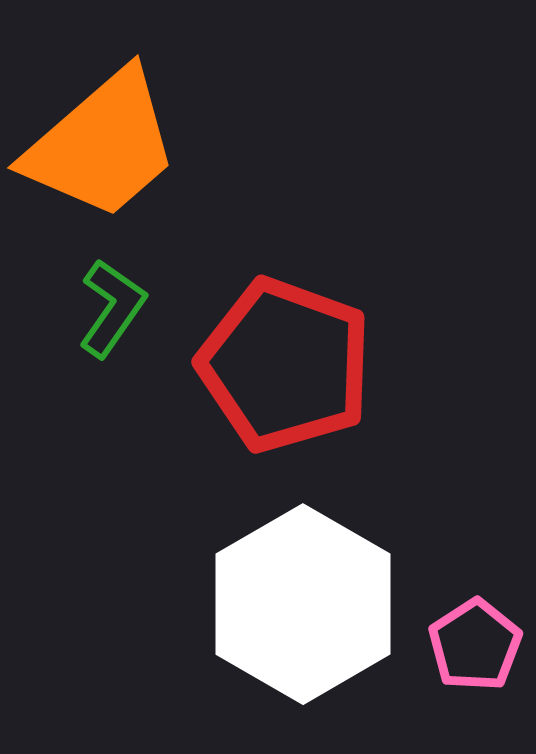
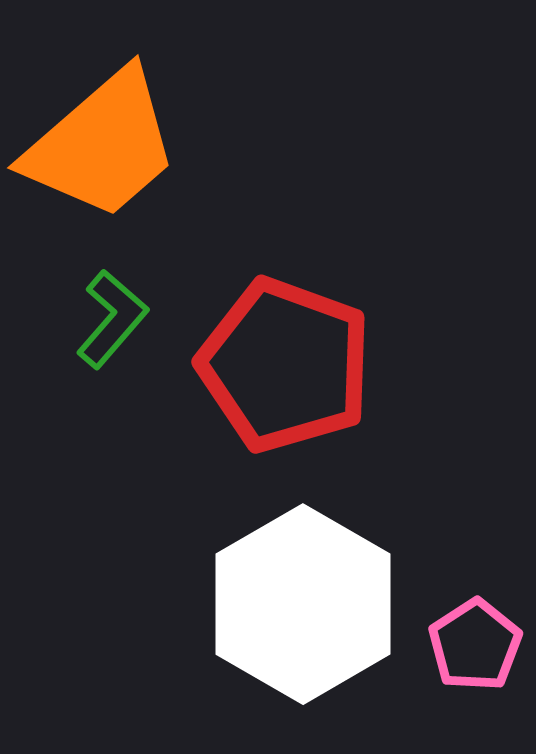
green L-shape: moved 11 px down; rotated 6 degrees clockwise
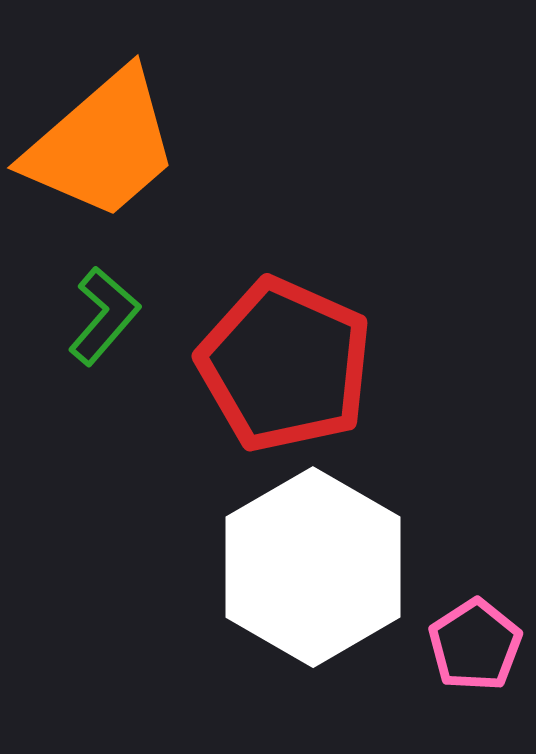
green L-shape: moved 8 px left, 3 px up
red pentagon: rotated 4 degrees clockwise
white hexagon: moved 10 px right, 37 px up
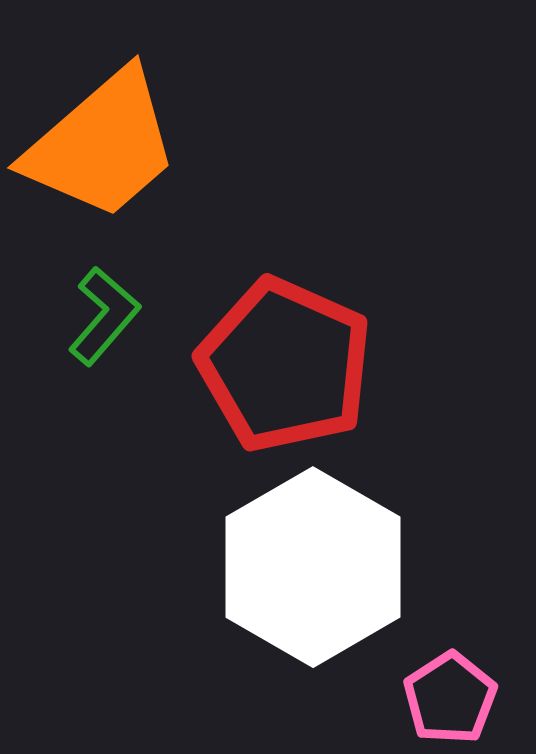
pink pentagon: moved 25 px left, 53 px down
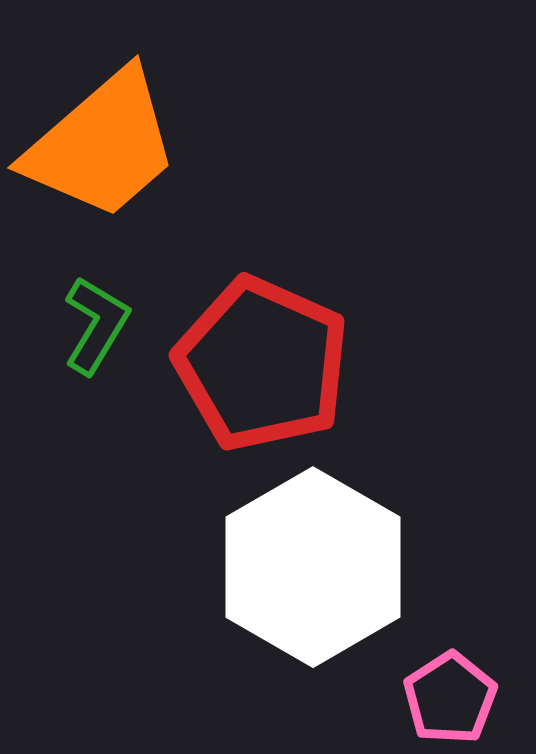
green L-shape: moved 8 px left, 9 px down; rotated 10 degrees counterclockwise
red pentagon: moved 23 px left, 1 px up
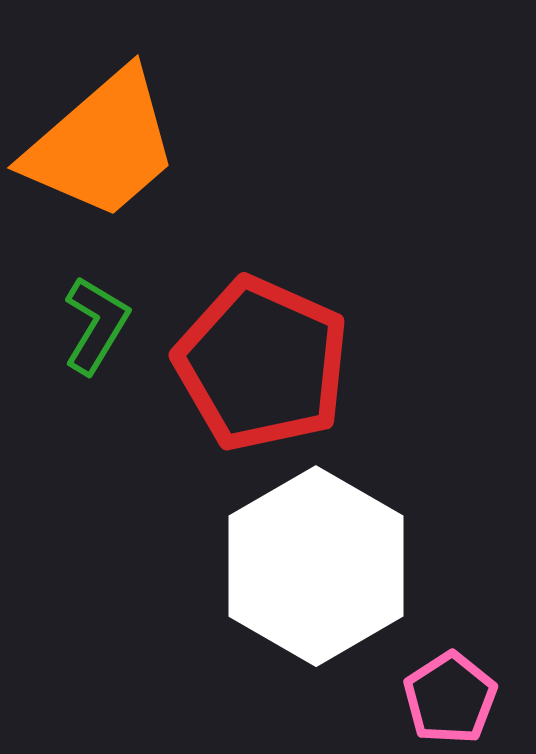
white hexagon: moved 3 px right, 1 px up
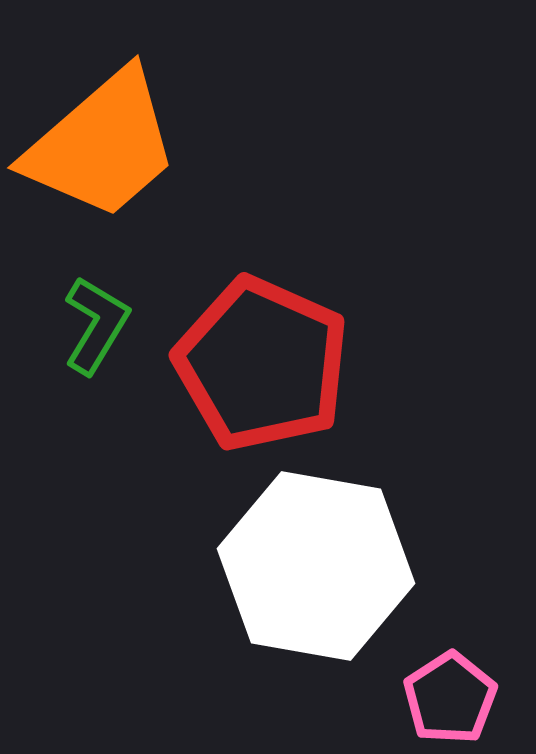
white hexagon: rotated 20 degrees counterclockwise
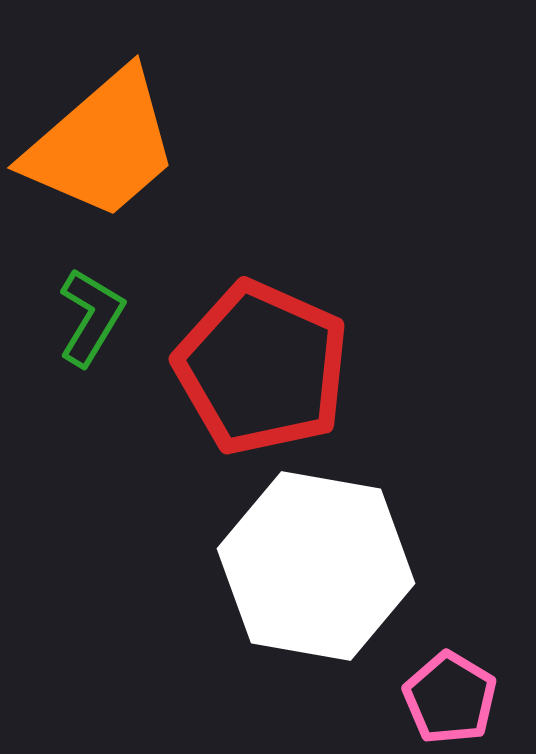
green L-shape: moved 5 px left, 8 px up
red pentagon: moved 4 px down
pink pentagon: rotated 8 degrees counterclockwise
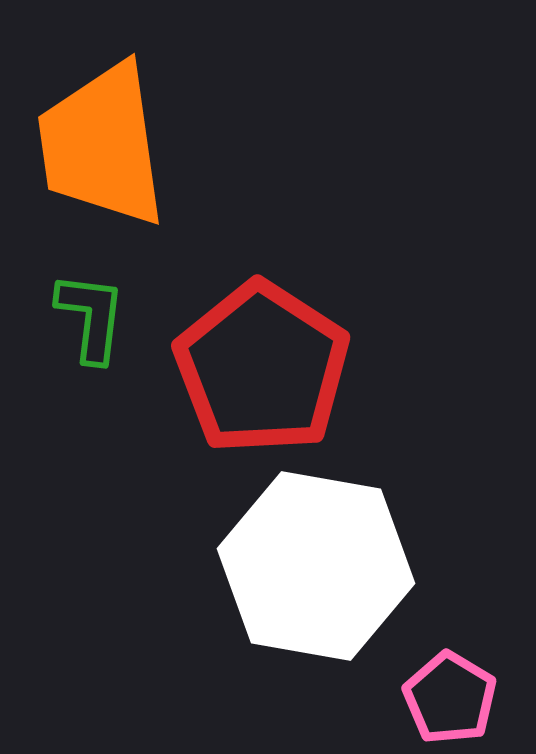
orange trapezoid: rotated 123 degrees clockwise
green L-shape: rotated 24 degrees counterclockwise
red pentagon: rotated 9 degrees clockwise
